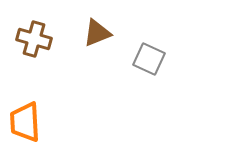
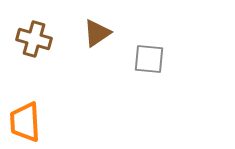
brown triangle: rotated 12 degrees counterclockwise
gray square: rotated 20 degrees counterclockwise
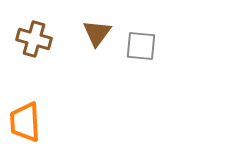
brown triangle: rotated 20 degrees counterclockwise
gray square: moved 8 px left, 13 px up
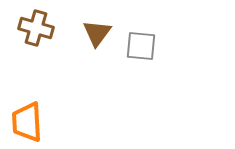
brown cross: moved 2 px right, 11 px up
orange trapezoid: moved 2 px right
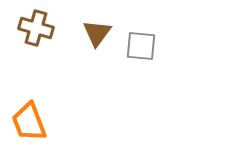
orange trapezoid: moved 2 px right; rotated 18 degrees counterclockwise
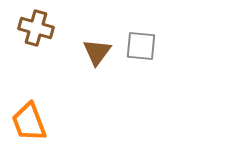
brown triangle: moved 19 px down
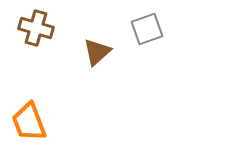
gray square: moved 6 px right, 17 px up; rotated 24 degrees counterclockwise
brown triangle: rotated 12 degrees clockwise
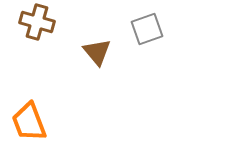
brown cross: moved 1 px right, 6 px up
brown triangle: rotated 28 degrees counterclockwise
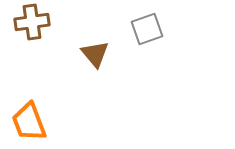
brown cross: moved 5 px left; rotated 24 degrees counterclockwise
brown triangle: moved 2 px left, 2 px down
